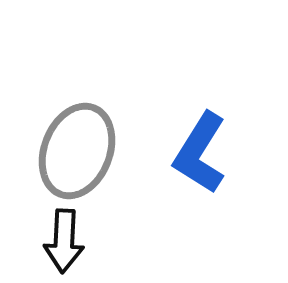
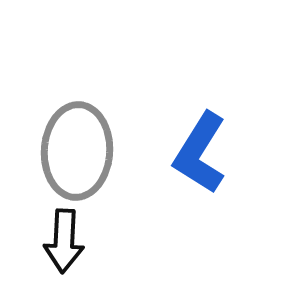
gray ellipse: rotated 18 degrees counterclockwise
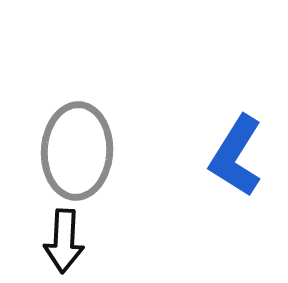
blue L-shape: moved 36 px right, 3 px down
